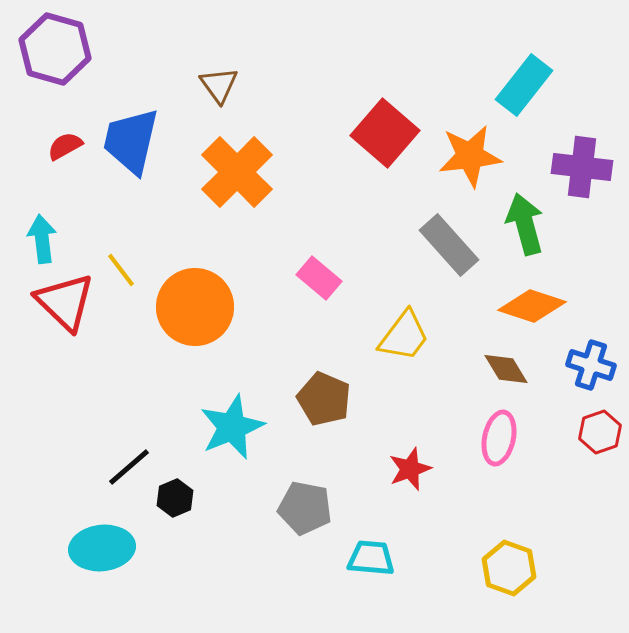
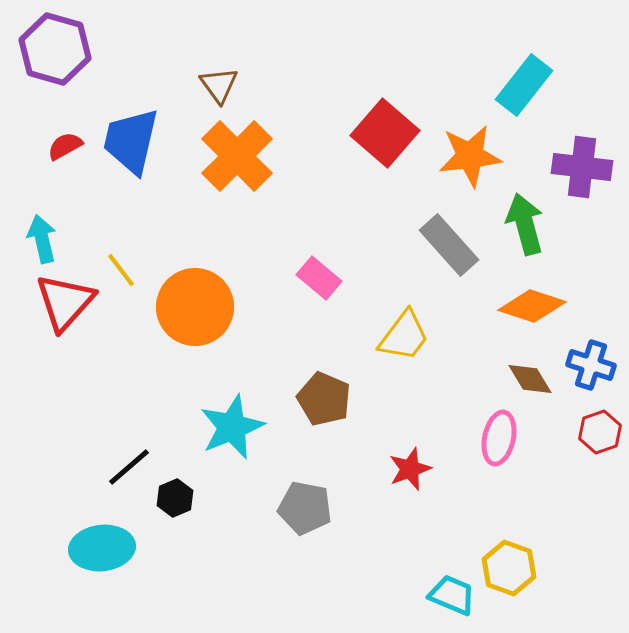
orange cross: moved 16 px up
cyan arrow: rotated 6 degrees counterclockwise
red triangle: rotated 28 degrees clockwise
brown diamond: moved 24 px right, 10 px down
cyan trapezoid: moved 81 px right, 37 px down; rotated 18 degrees clockwise
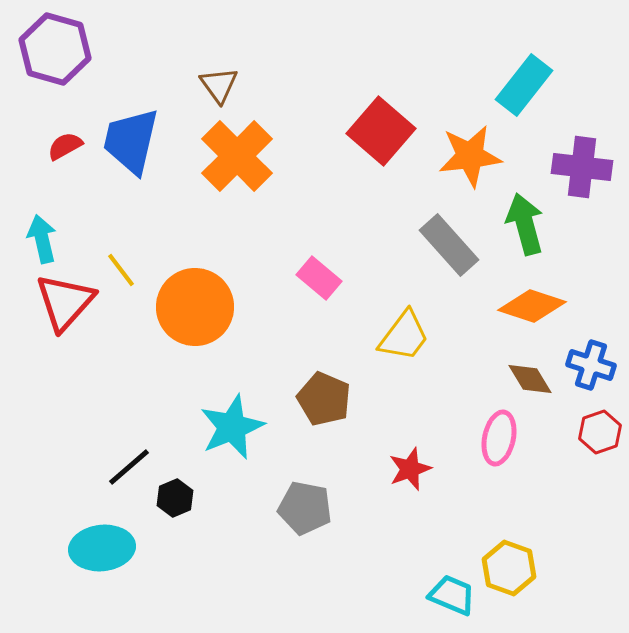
red square: moved 4 px left, 2 px up
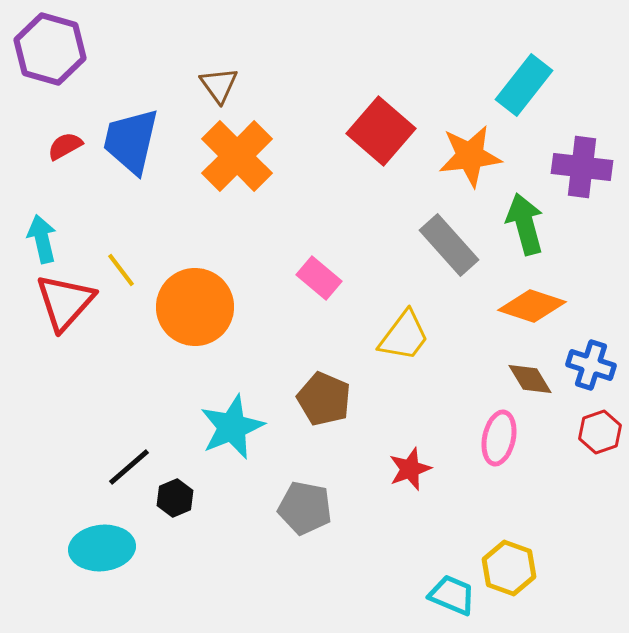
purple hexagon: moved 5 px left
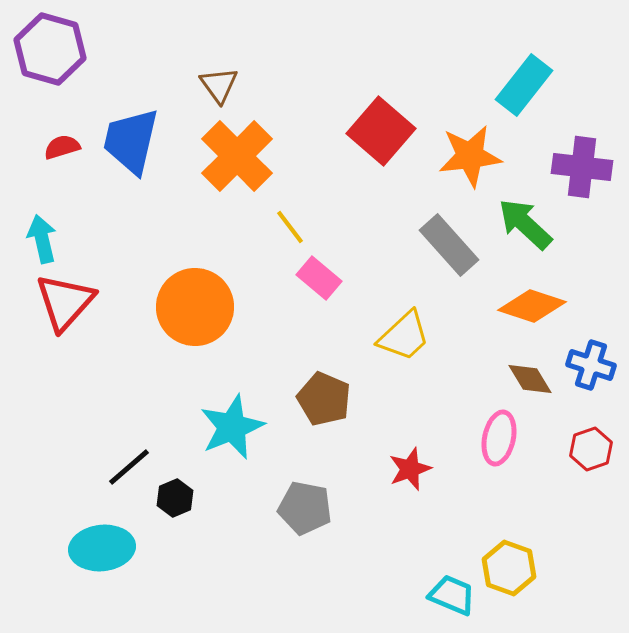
red semicircle: moved 3 px left, 1 px down; rotated 12 degrees clockwise
green arrow: rotated 32 degrees counterclockwise
yellow line: moved 169 px right, 43 px up
yellow trapezoid: rotated 10 degrees clockwise
red hexagon: moved 9 px left, 17 px down
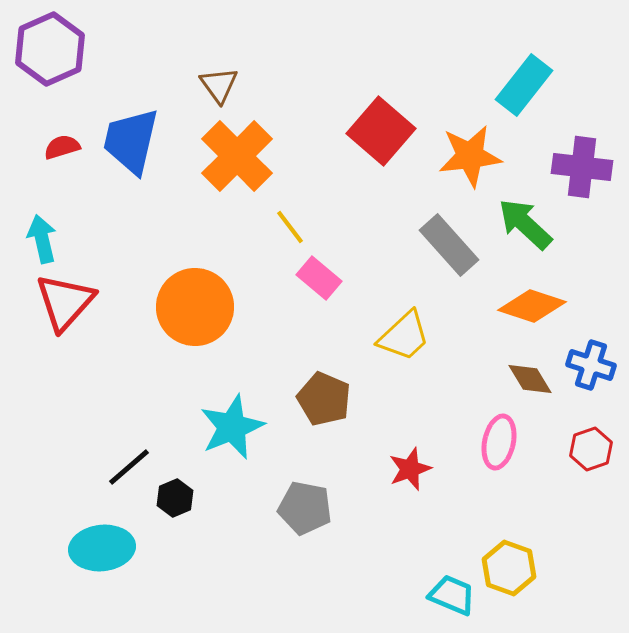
purple hexagon: rotated 20 degrees clockwise
pink ellipse: moved 4 px down
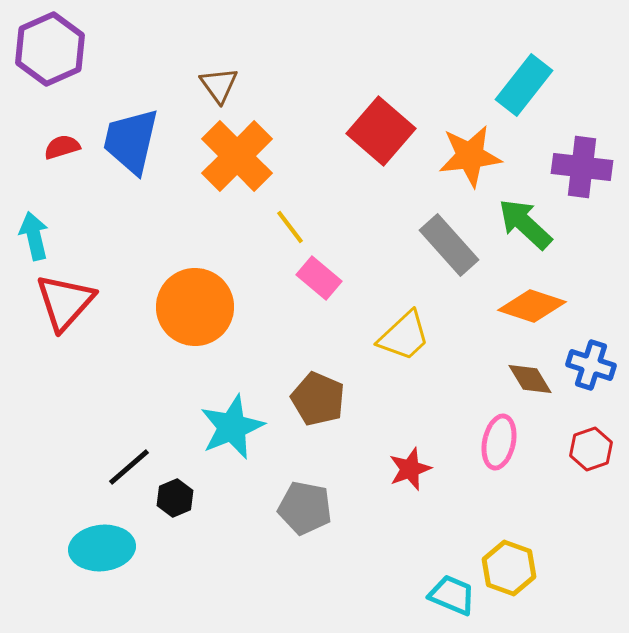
cyan arrow: moved 8 px left, 3 px up
brown pentagon: moved 6 px left
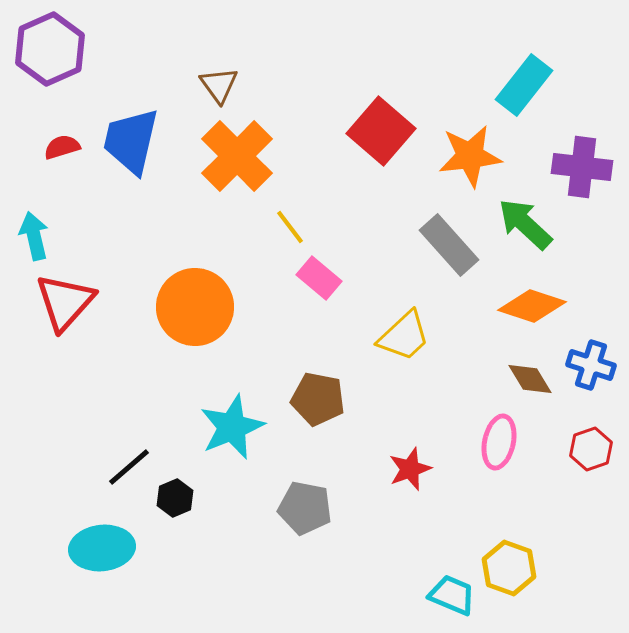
brown pentagon: rotated 12 degrees counterclockwise
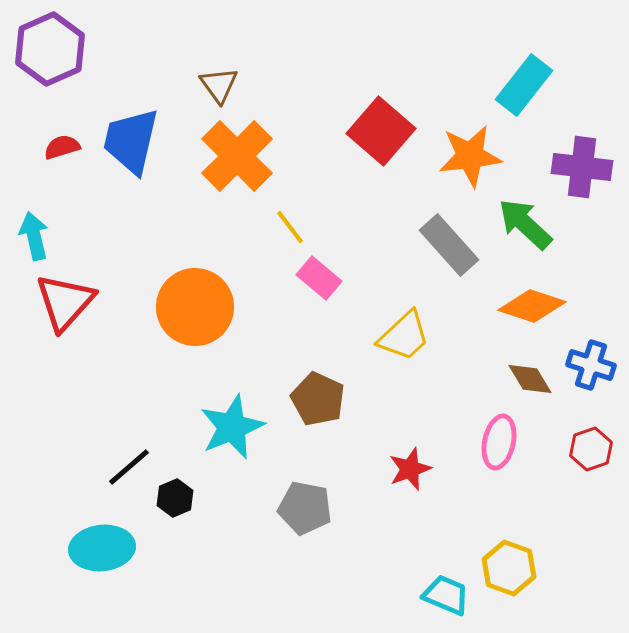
brown pentagon: rotated 14 degrees clockwise
cyan trapezoid: moved 6 px left
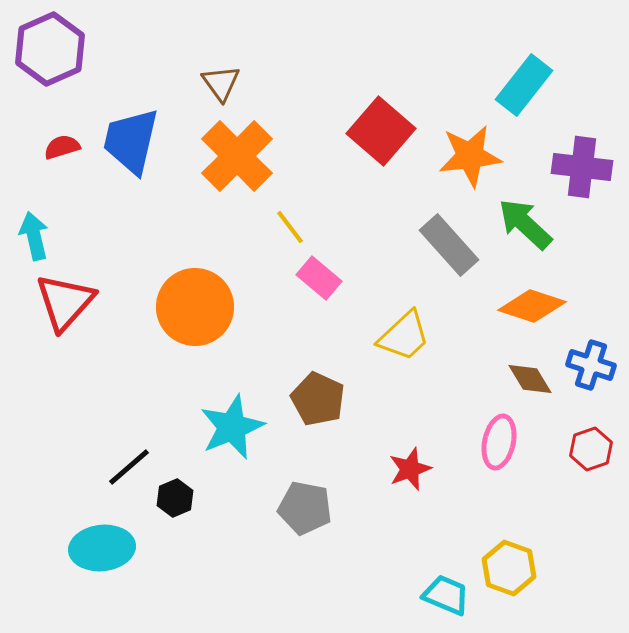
brown triangle: moved 2 px right, 2 px up
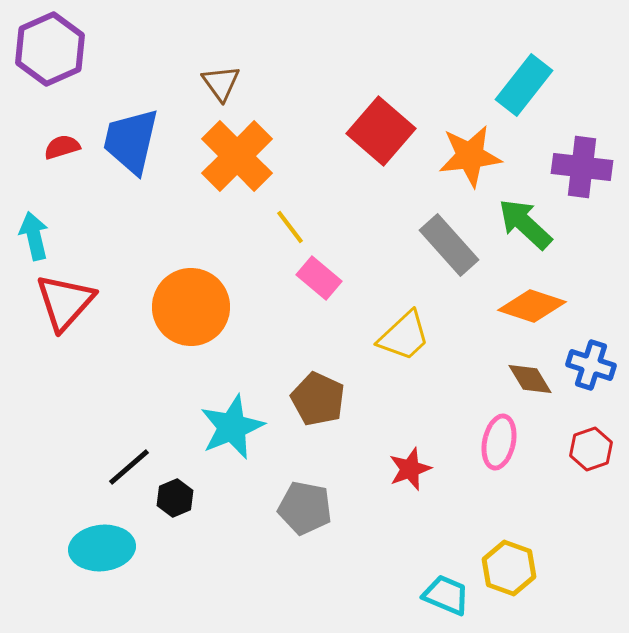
orange circle: moved 4 px left
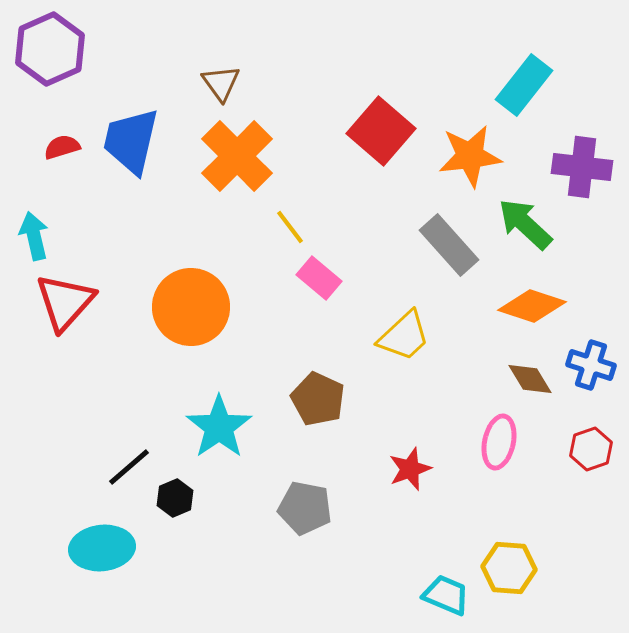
cyan star: moved 13 px left; rotated 12 degrees counterclockwise
yellow hexagon: rotated 16 degrees counterclockwise
